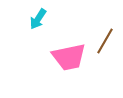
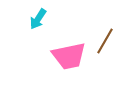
pink trapezoid: moved 1 px up
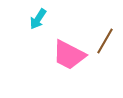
pink trapezoid: moved 1 px up; rotated 39 degrees clockwise
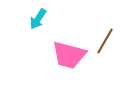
pink trapezoid: rotated 12 degrees counterclockwise
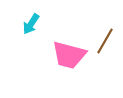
cyan arrow: moved 7 px left, 5 px down
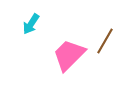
pink trapezoid: rotated 120 degrees clockwise
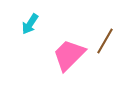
cyan arrow: moved 1 px left
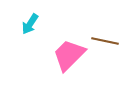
brown line: rotated 72 degrees clockwise
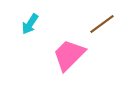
brown line: moved 3 px left, 17 px up; rotated 48 degrees counterclockwise
